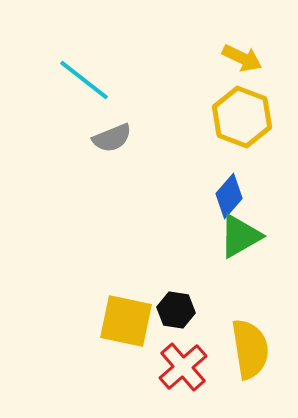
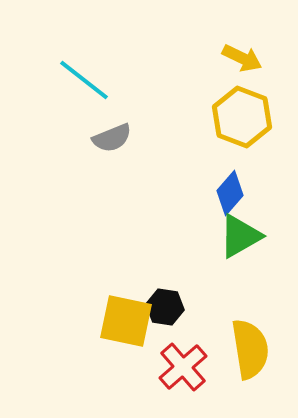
blue diamond: moved 1 px right, 3 px up
black hexagon: moved 11 px left, 3 px up
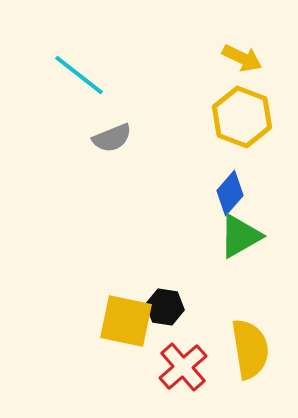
cyan line: moved 5 px left, 5 px up
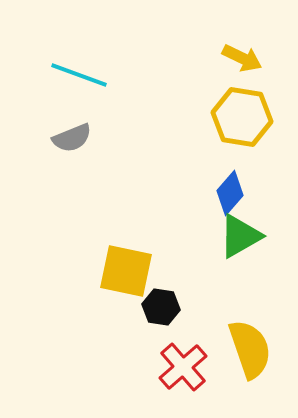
cyan line: rotated 18 degrees counterclockwise
yellow hexagon: rotated 12 degrees counterclockwise
gray semicircle: moved 40 px left
black hexagon: moved 4 px left
yellow square: moved 50 px up
yellow semicircle: rotated 10 degrees counterclockwise
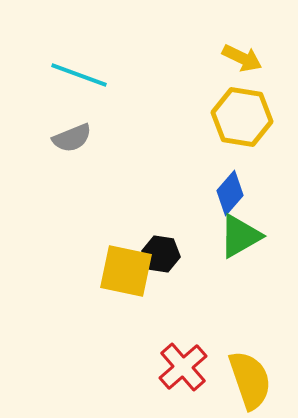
black hexagon: moved 53 px up
yellow semicircle: moved 31 px down
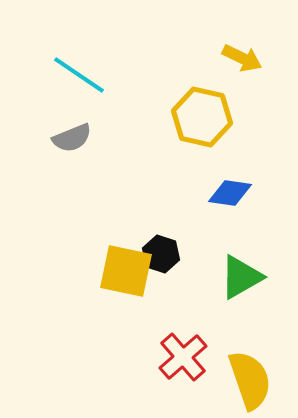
cyan line: rotated 14 degrees clockwise
yellow hexagon: moved 40 px left; rotated 4 degrees clockwise
blue diamond: rotated 57 degrees clockwise
green triangle: moved 1 px right, 41 px down
black hexagon: rotated 9 degrees clockwise
red cross: moved 10 px up
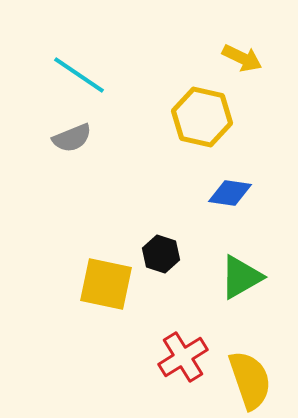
yellow square: moved 20 px left, 13 px down
red cross: rotated 9 degrees clockwise
